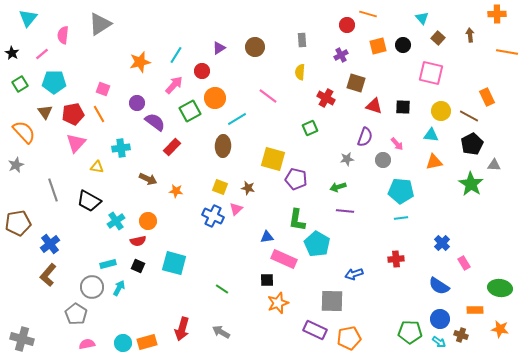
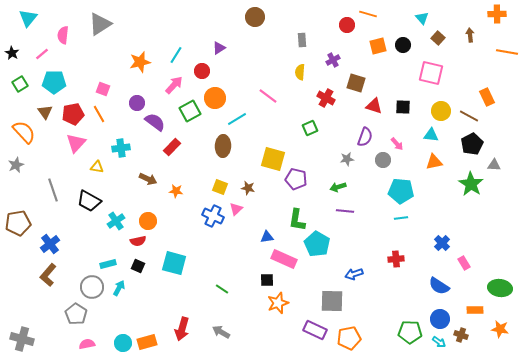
brown circle at (255, 47): moved 30 px up
purple cross at (341, 55): moved 8 px left, 5 px down
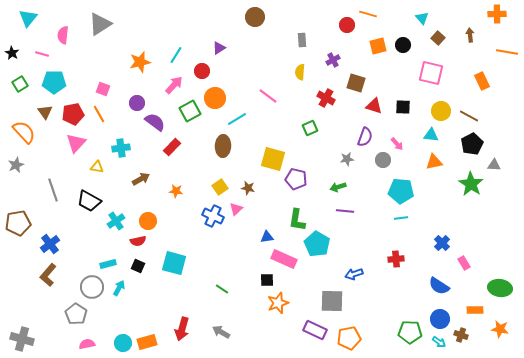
pink line at (42, 54): rotated 56 degrees clockwise
orange rectangle at (487, 97): moved 5 px left, 16 px up
brown arrow at (148, 179): moved 7 px left; rotated 54 degrees counterclockwise
yellow square at (220, 187): rotated 35 degrees clockwise
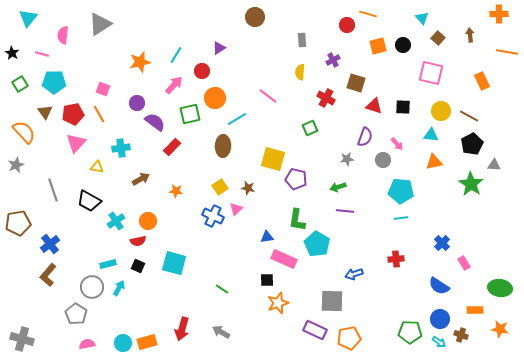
orange cross at (497, 14): moved 2 px right
green square at (190, 111): moved 3 px down; rotated 15 degrees clockwise
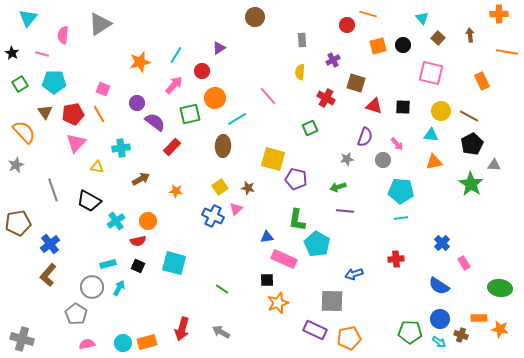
pink line at (268, 96): rotated 12 degrees clockwise
orange rectangle at (475, 310): moved 4 px right, 8 px down
